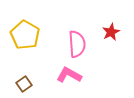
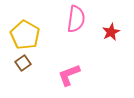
pink semicircle: moved 1 px left, 25 px up; rotated 12 degrees clockwise
pink L-shape: rotated 50 degrees counterclockwise
brown square: moved 1 px left, 21 px up
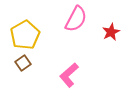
pink semicircle: rotated 20 degrees clockwise
yellow pentagon: rotated 12 degrees clockwise
pink L-shape: rotated 20 degrees counterclockwise
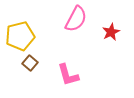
yellow pentagon: moved 5 px left, 1 px down; rotated 16 degrees clockwise
brown square: moved 7 px right; rotated 14 degrees counterclockwise
pink L-shape: moved 1 px left; rotated 65 degrees counterclockwise
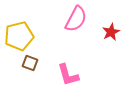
yellow pentagon: moved 1 px left
brown square: rotated 21 degrees counterclockwise
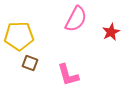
yellow pentagon: rotated 12 degrees clockwise
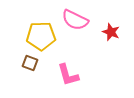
pink semicircle: moved 1 px left, 1 px down; rotated 88 degrees clockwise
red star: rotated 24 degrees counterclockwise
yellow pentagon: moved 22 px right
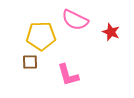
brown square: moved 1 px up; rotated 21 degrees counterclockwise
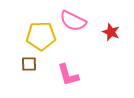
pink semicircle: moved 2 px left, 1 px down
brown square: moved 1 px left, 2 px down
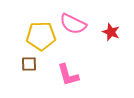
pink semicircle: moved 3 px down
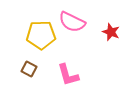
pink semicircle: moved 1 px left, 2 px up
yellow pentagon: moved 1 px up
brown square: moved 5 px down; rotated 28 degrees clockwise
